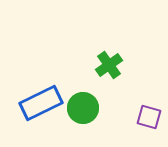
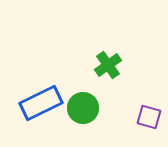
green cross: moved 1 px left
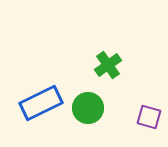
green circle: moved 5 px right
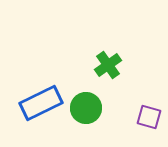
green circle: moved 2 px left
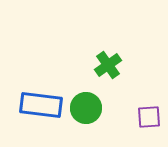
blue rectangle: moved 2 px down; rotated 33 degrees clockwise
purple square: rotated 20 degrees counterclockwise
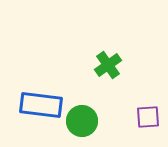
green circle: moved 4 px left, 13 px down
purple square: moved 1 px left
